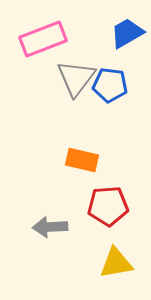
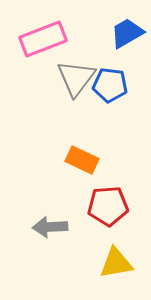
orange rectangle: rotated 12 degrees clockwise
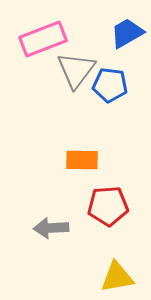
gray triangle: moved 8 px up
orange rectangle: rotated 24 degrees counterclockwise
gray arrow: moved 1 px right, 1 px down
yellow triangle: moved 1 px right, 14 px down
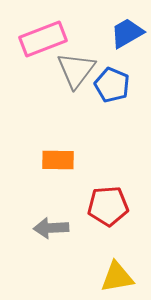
blue pentagon: moved 2 px right; rotated 16 degrees clockwise
orange rectangle: moved 24 px left
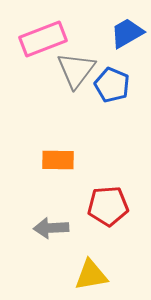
yellow triangle: moved 26 px left, 2 px up
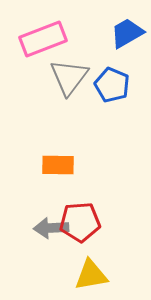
gray triangle: moved 7 px left, 7 px down
orange rectangle: moved 5 px down
red pentagon: moved 28 px left, 16 px down
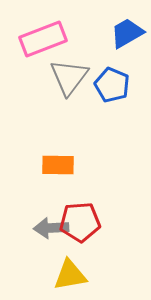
yellow triangle: moved 21 px left
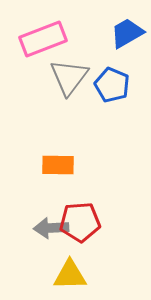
yellow triangle: rotated 9 degrees clockwise
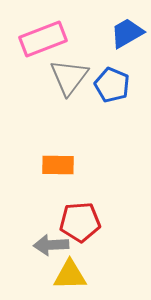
gray arrow: moved 17 px down
